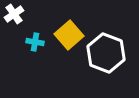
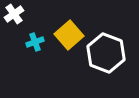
cyan cross: rotated 30 degrees counterclockwise
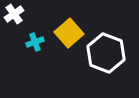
yellow square: moved 2 px up
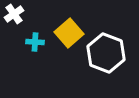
cyan cross: rotated 24 degrees clockwise
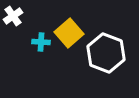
white cross: moved 1 px left, 2 px down
cyan cross: moved 6 px right
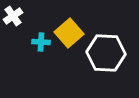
white hexagon: rotated 18 degrees counterclockwise
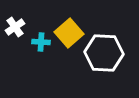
white cross: moved 2 px right, 11 px down
white hexagon: moved 2 px left
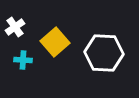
yellow square: moved 14 px left, 9 px down
cyan cross: moved 18 px left, 18 px down
